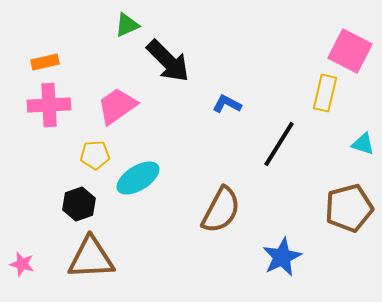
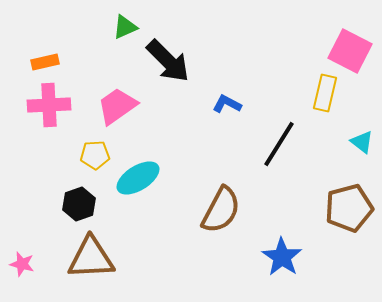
green triangle: moved 2 px left, 2 px down
cyan triangle: moved 1 px left, 2 px up; rotated 20 degrees clockwise
blue star: rotated 12 degrees counterclockwise
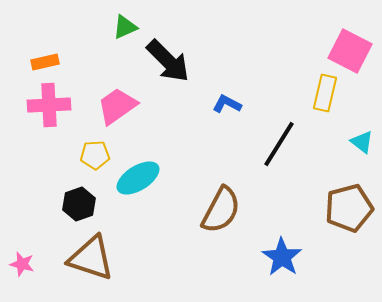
brown triangle: rotated 21 degrees clockwise
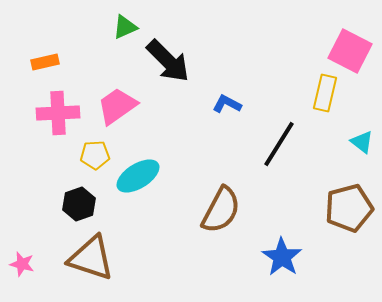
pink cross: moved 9 px right, 8 px down
cyan ellipse: moved 2 px up
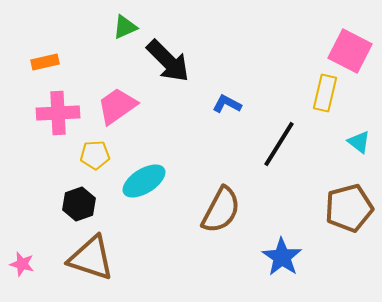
cyan triangle: moved 3 px left
cyan ellipse: moved 6 px right, 5 px down
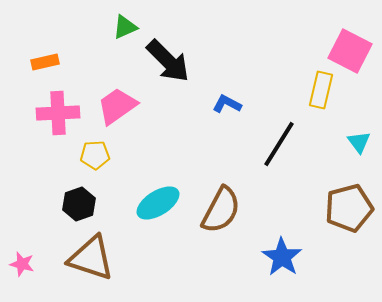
yellow rectangle: moved 4 px left, 3 px up
cyan triangle: rotated 15 degrees clockwise
cyan ellipse: moved 14 px right, 22 px down
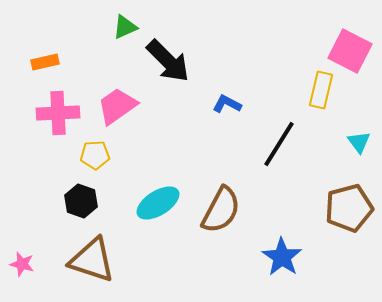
black hexagon: moved 2 px right, 3 px up; rotated 20 degrees counterclockwise
brown triangle: moved 1 px right, 2 px down
